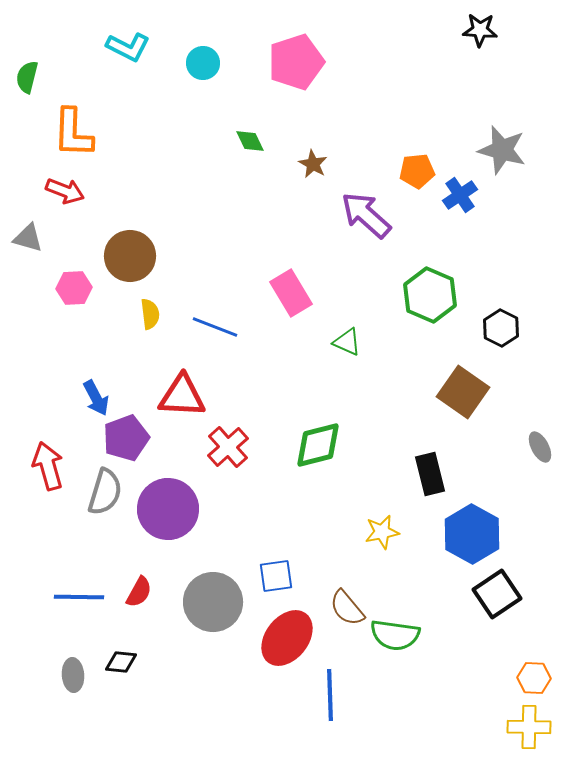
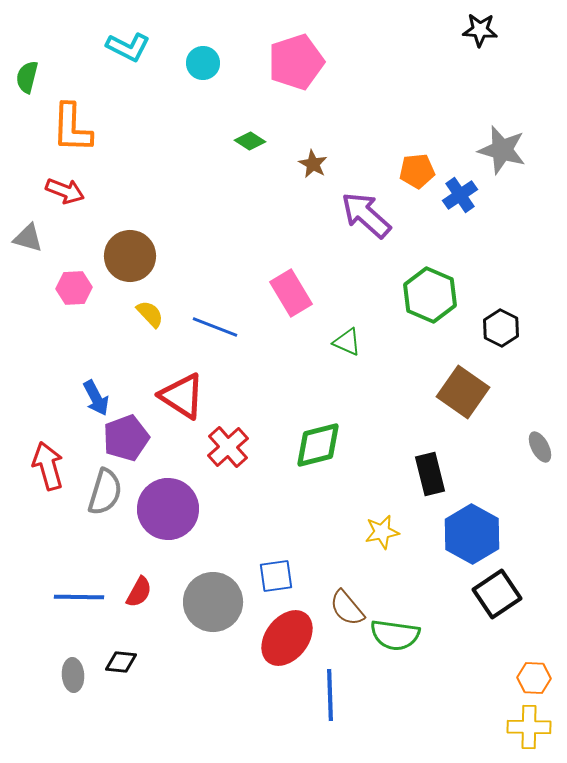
orange L-shape at (73, 133): moved 1 px left, 5 px up
green diamond at (250, 141): rotated 32 degrees counterclockwise
yellow semicircle at (150, 314): rotated 36 degrees counterclockwise
red triangle at (182, 396): rotated 30 degrees clockwise
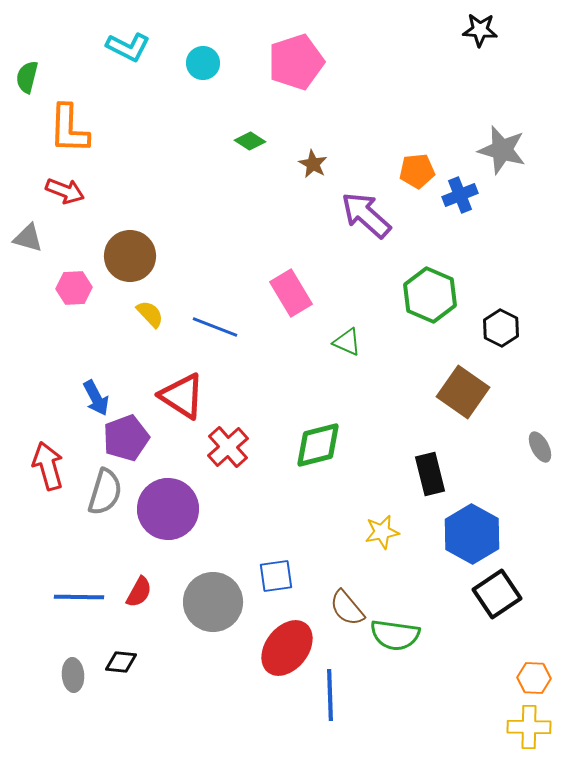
orange L-shape at (72, 128): moved 3 px left, 1 px down
blue cross at (460, 195): rotated 12 degrees clockwise
red ellipse at (287, 638): moved 10 px down
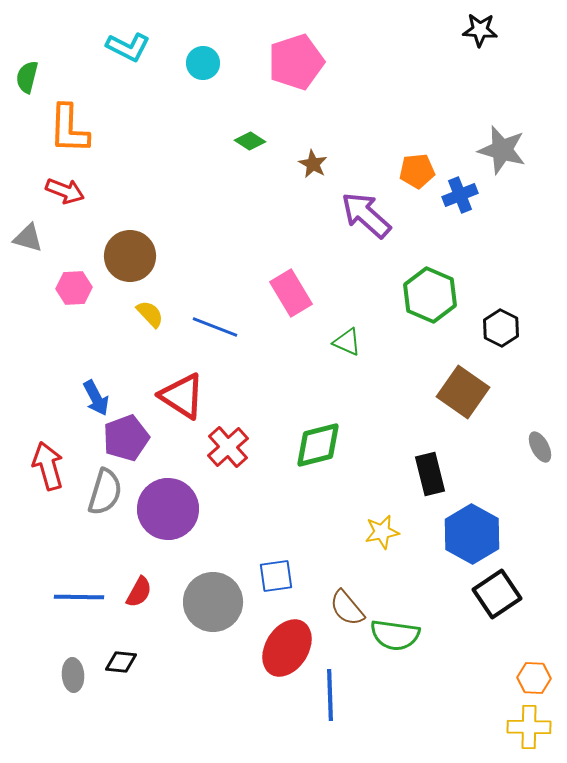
red ellipse at (287, 648): rotated 6 degrees counterclockwise
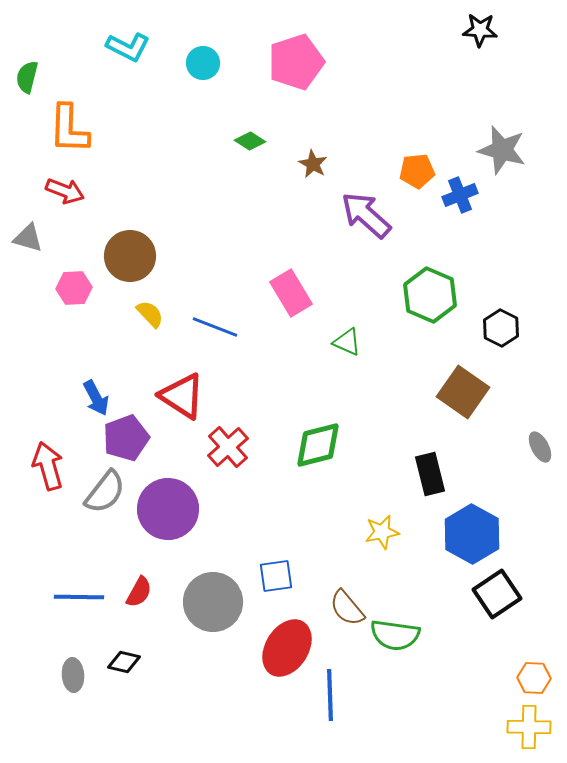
gray semicircle at (105, 492): rotated 21 degrees clockwise
black diamond at (121, 662): moved 3 px right; rotated 8 degrees clockwise
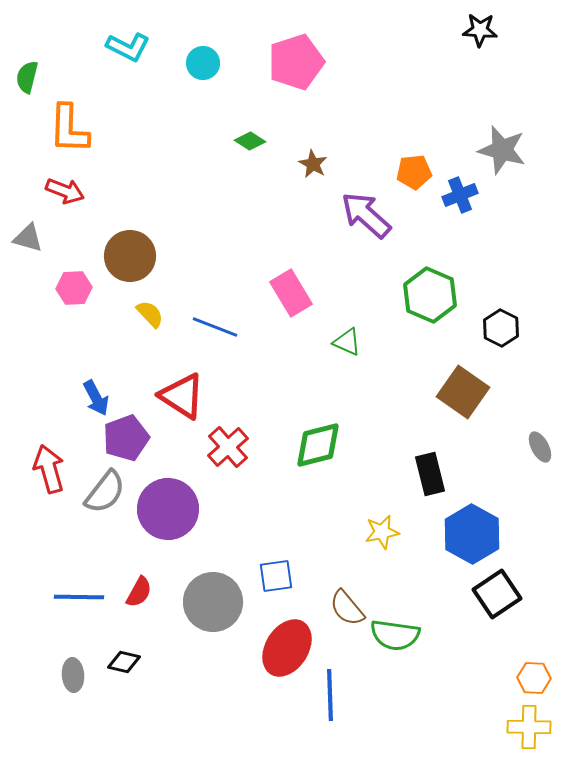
orange pentagon at (417, 171): moved 3 px left, 1 px down
red arrow at (48, 466): moved 1 px right, 3 px down
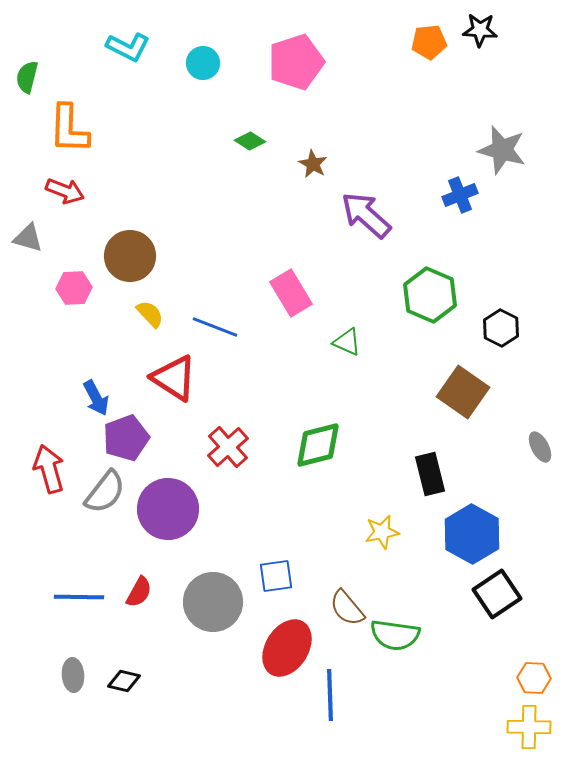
orange pentagon at (414, 172): moved 15 px right, 130 px up
red triangle at (182, 396): moved 8 px left, 18 px up
black diamond at (124, 662): moved 19 px down
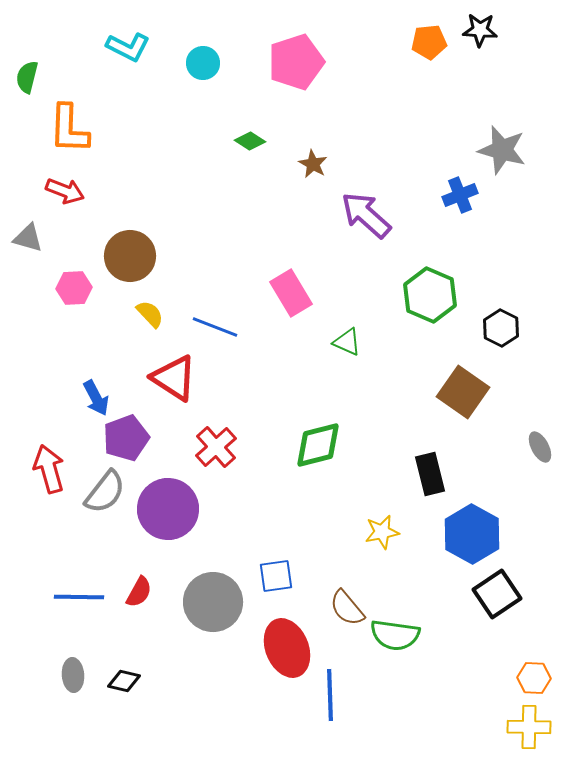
red cross at (228, 447): moved 12 px left
red ellipse at (287, 648): rotated 54 degrees counterclockwise
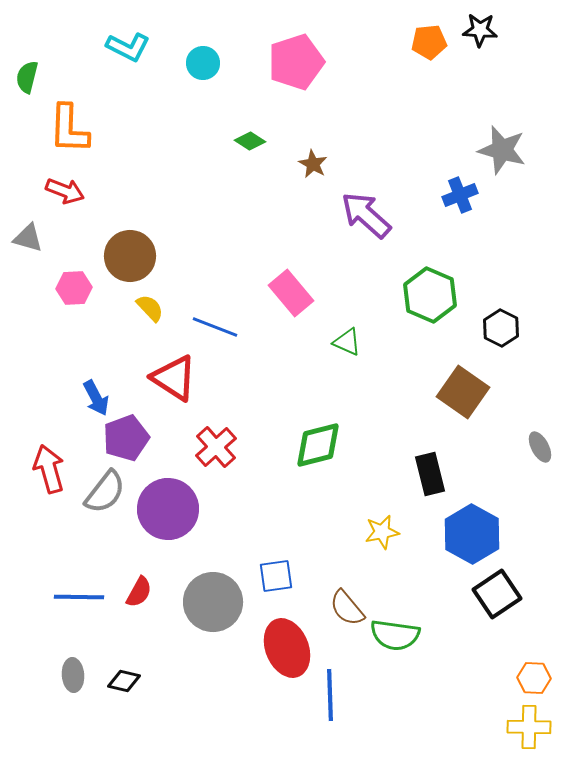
pink rectangle at (291, 293): rotated 9 degrees counterclockwise
yellow semicircle at (150, 314): moved 6 px up
